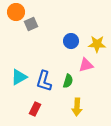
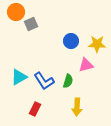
blue L-shape: rotated 50 degrees counterclockwise
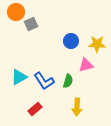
red rectangle: rotated 24 degrees clockwise
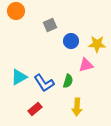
orange circle: moved 1 px up
gray square: moved 19 px right, 1 px down
blue L-shape: moved 2 px down
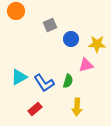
blue circle: moved 2 px up
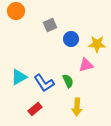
green semicircle: rotated 40 degrees counterclockwise
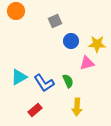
gray square: moved 5 px right, 4 px up
blue circle: moved 2 px down
pink triangle: moved 1 px right, 2 px up
red rectangle: moved 1 px down
